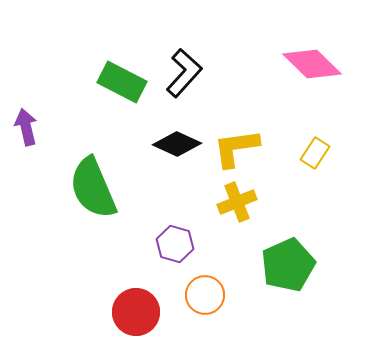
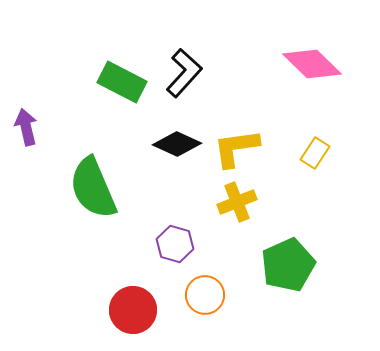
red circle: moved 3 px left, 2 px up
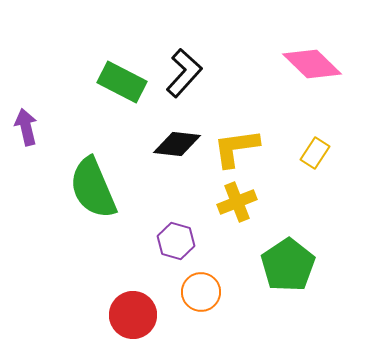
black diamond: rotated 18 degrees counterclockwise
purple hexagon: moved 1 px right, 3 px up
green pentagon: rotated 10 degrees counterclockwise
orange circle: moved 4 px left, 3 px up
red circle: moved 5 px down
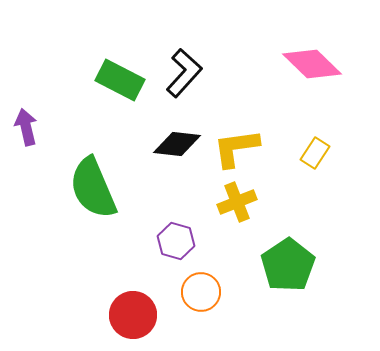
green rectangle: moved 2 px left, 2 px up
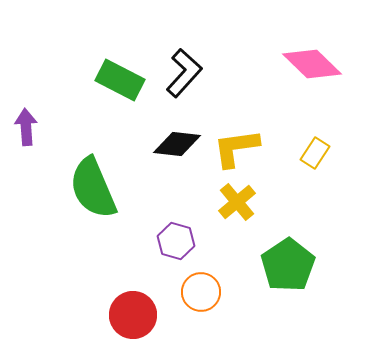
purple arrow: rotated 9 degrees clockwise
yellow cross: rotated 18 degrees counterclockwise
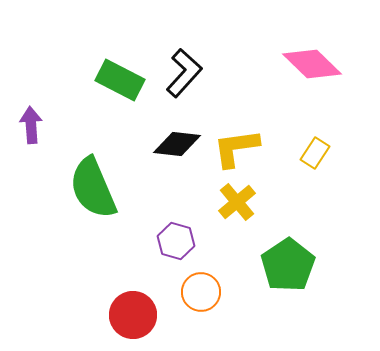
purple arrow: moved 5 px right, 2 px up
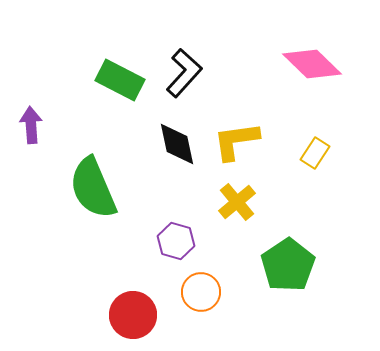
black diamond: rotated 72 degrees clockwise
yellow L-shape: moved 7 px up
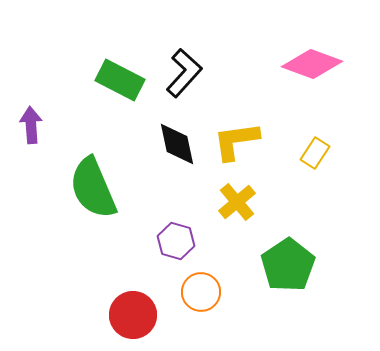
pink diamond: rotated 24 degrees counterclockwise
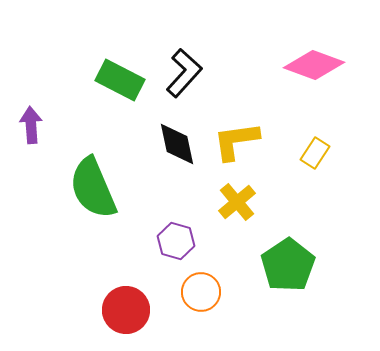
pink diamond: moved 2 px right, 1 px down
red circle: moved 7 px left, 5 px up
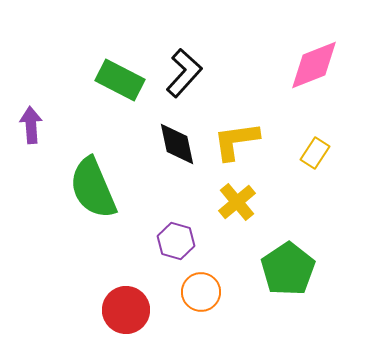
pink diamond: rotated 42 degrees counterclockwise
green pentagon: moved 4 px down
